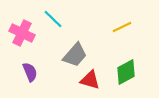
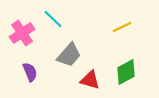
pink cross: rotated 30 degrees clockwise
gray trapezoid: moved 6 px left
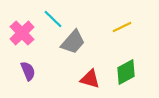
pink cross: rotated 10 degrees counterclockwise
gray trapezoid: moved 4 px right, 13 px up
purple semicircle: moved 2 px left, 1 px up
red triangle: moved 1 px up
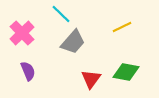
cyan line: moved 8 px right, 5 px up
green diamond: rotated 40 degrees clockwise
red triangle: moved 1 px right; rotated 50 degrees clockwise
